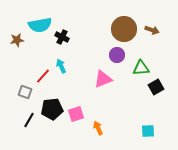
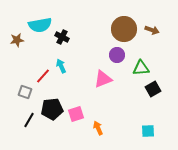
black square: moved 3 px left, 2 px down
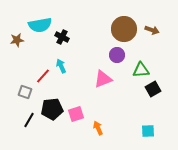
green triangle: moved 2 px down
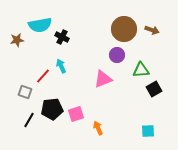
black square: moved 1 px right
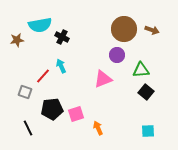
black square: moved 8 px left, 3 px down; rotated 21 degrees counterclockwise
black line: moved 1 px left, 8 px down; rotated 56 degrees counterclockwise
